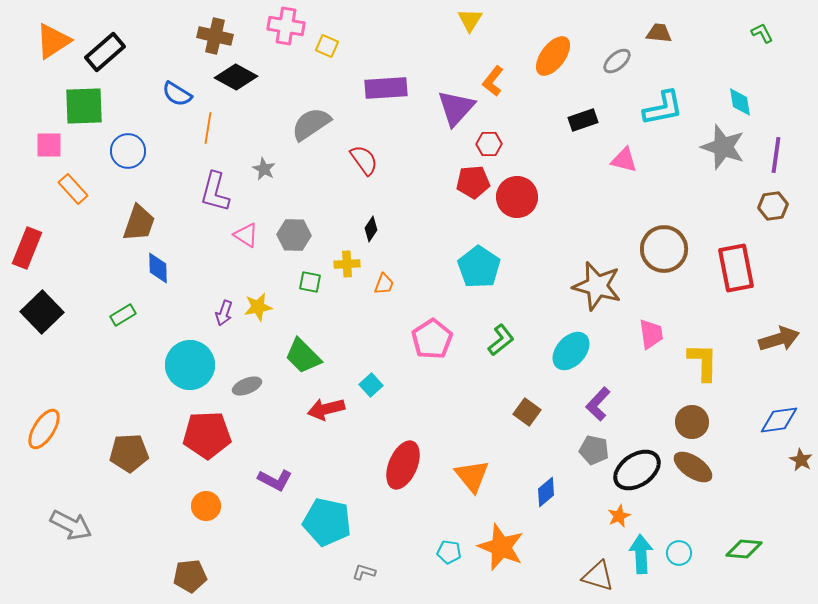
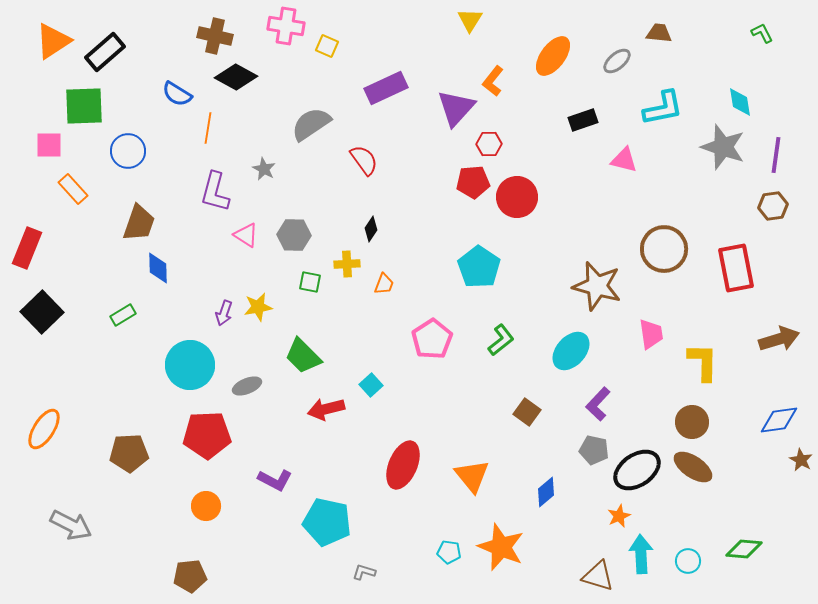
purple rectangle at (386, 88): rotated 21 degrees counterclockwise
cyan circle at (679, 553): moved 9 px right, 8 px down
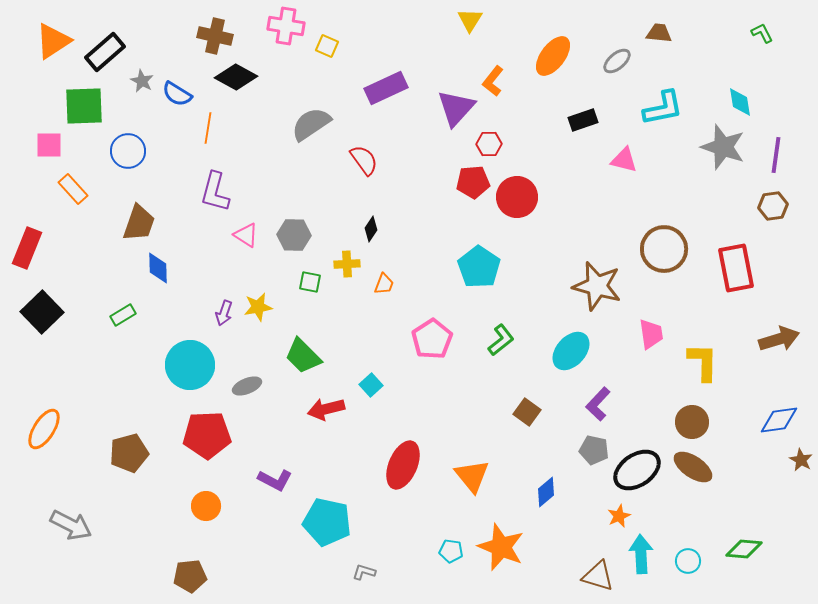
gray star at (264, 169): moved 122 px left, 88 px up
brown pentagon at (129, 453): rotated 12 degrees counterclockwise
cyan pentagon at (449, 552): moved 2 px right, 1 px up
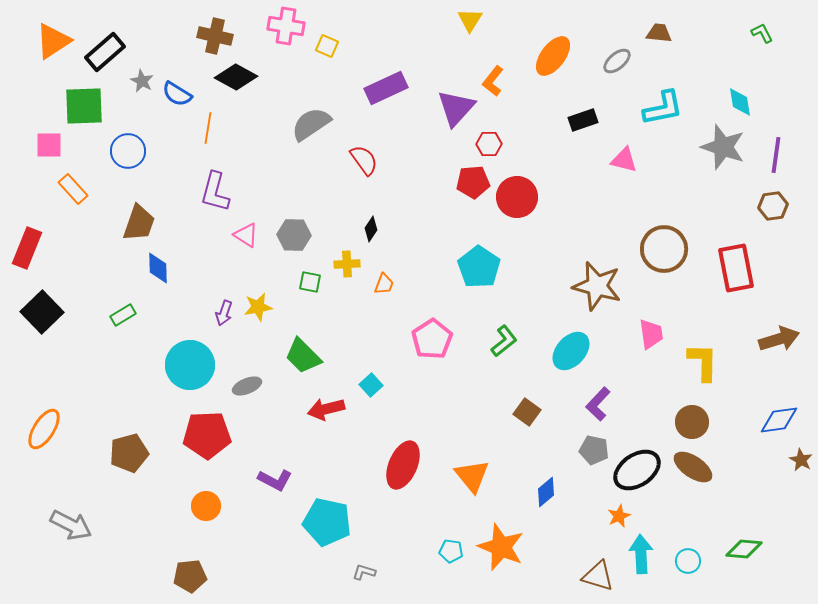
green L-shape at (501, 340): moved 3 px right, 1 px down
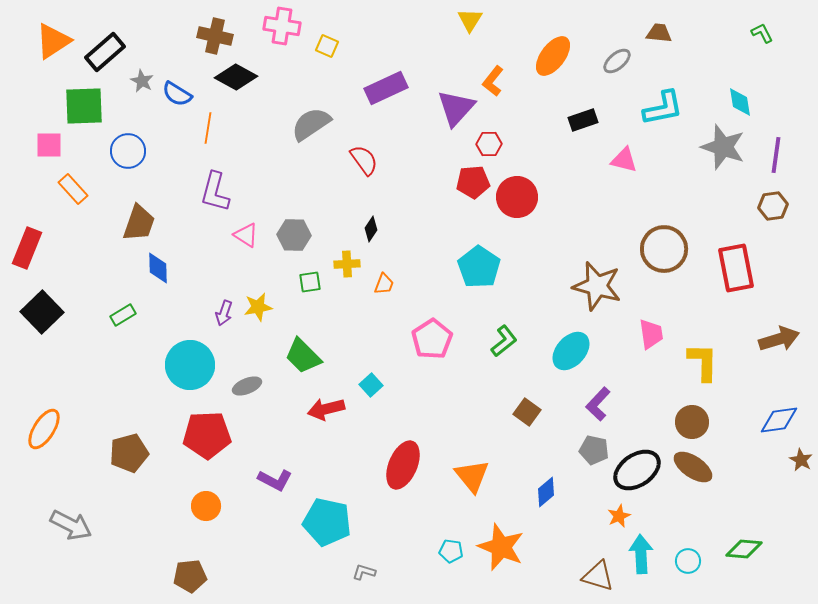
pink cross at (286, 26): moved 4 px left
green square at (310, 282): rotated 20 degrees counterclockwise
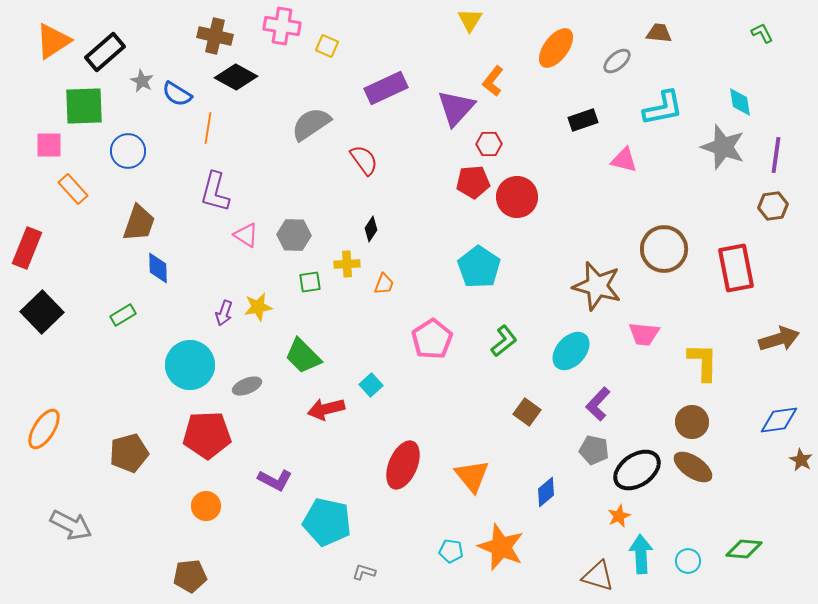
orange ellipse at (553, 56): moved 3 px right, 8 px up
pink trapezoid at (651, 334): moved 7 px left; rotated 104 degrees clockwise
